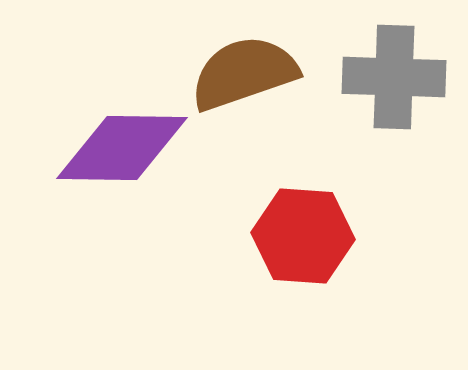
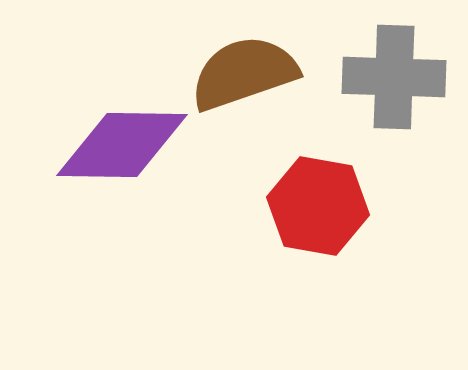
purple diamond: moved 3 px up
red hexagon: moved 15 px right, 30 px up; rotated 6 degrees clockwise
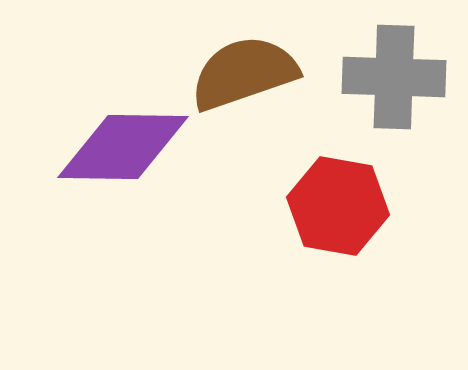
purple diamond: moved 1 px right, 2 px down
red hexagon: moved 20 px right
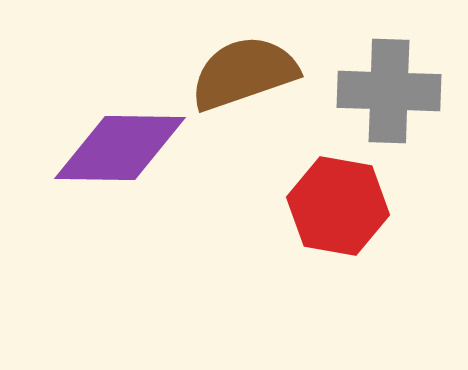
gray cross: moved 5 px left, 14 px down
purple diamond: moved 3 px left, 1 px down
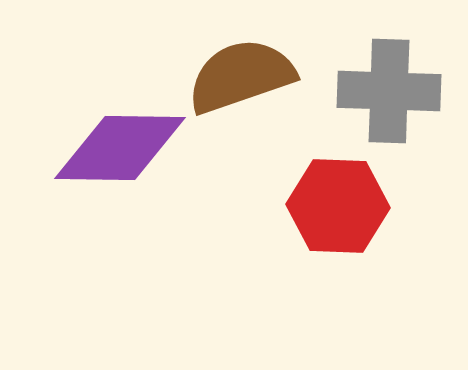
brown semicircle: moved 3 px left, 3 px down
red hexagon: rotated 8 degrees counterclockwise
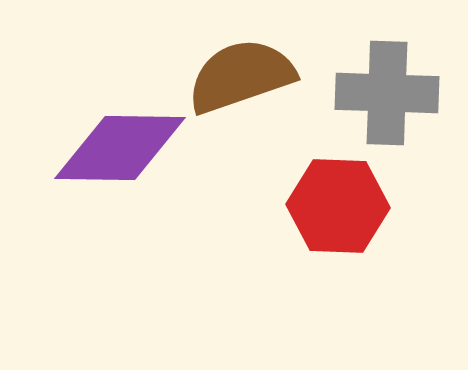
gray cross: moved 2 px left, 2 px down
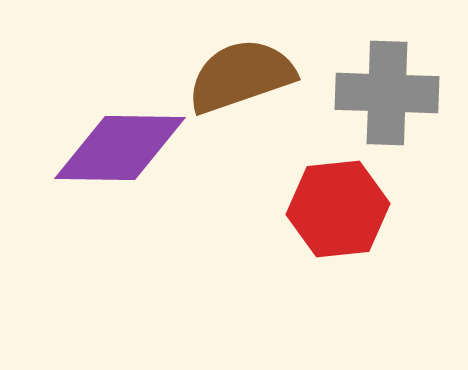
red hexagon: moved 3 px down; rotated 8 degrees counterclockwise
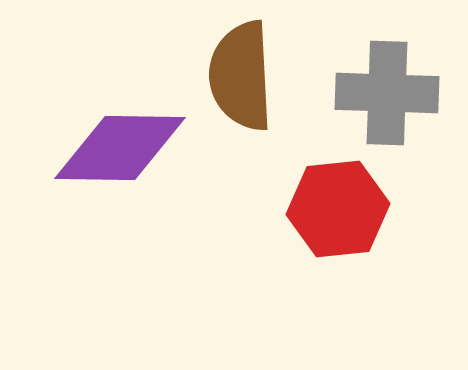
brown semicircle: rotated 74 degrees counterclockwise
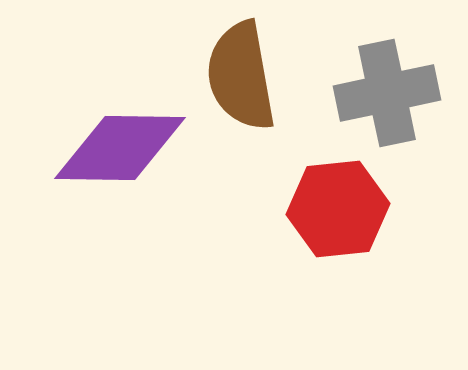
brown semicircle: rotated 7 degrees counterclockwise
gray cross: rotated 14 degrees counterclockwise
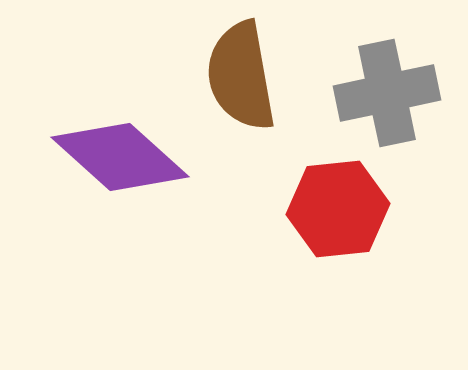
purple diamond: moved 9 px down; rotated 41 degrees clockwise
